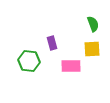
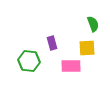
yellow square: moved 5 px left, 1 px up
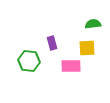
green semicircle: rotated 77 degrees counterclockwise
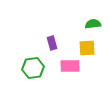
green hexagon: moved 4 px right, 7 px down; rotated 15 degrees counterclockwise
pink rectangle: moved 1 px left
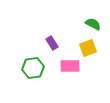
green semicircle: rotated 35 degrees clockwise
purple rectangle: rotated 16 degrees counterclockwise
yellow square: moved 1 px right; rotated 18 degrees counterclockwise
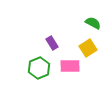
green semicircle: moved 1 px up
yellow square: rotated 12 degrees counterclockwise
green hexagon: moved 6 px right; rotated 15 degrees counterclockwise
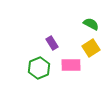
green semicircle: moved 2 px left, 1 px down
yellow square: moved 3 px right
pink rectangle: moved 1 px right, 1 px up
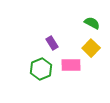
green semicircle: moved 1 px right, 1 px up
yellow square: rotated 12 degrees counterclockwise
green hexagon: moved 2 px right, 1 px down
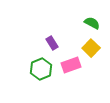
pink rectangle: rotated 18 degrees counterclockwise
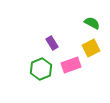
yellow square: rotated 18 degrees clockwise
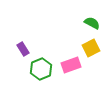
purple rectangle: moved 29 px left, 6 px down
